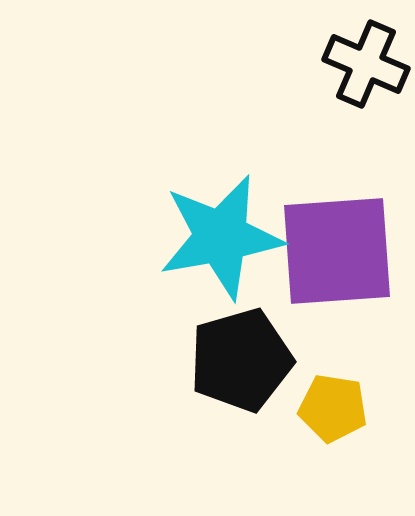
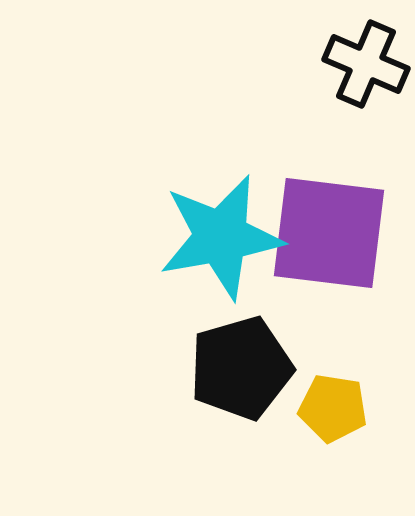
purple square: moved 8 px left, 18 px up; rotated 11 degrees clockwise
black pentagon: moved 8 px down
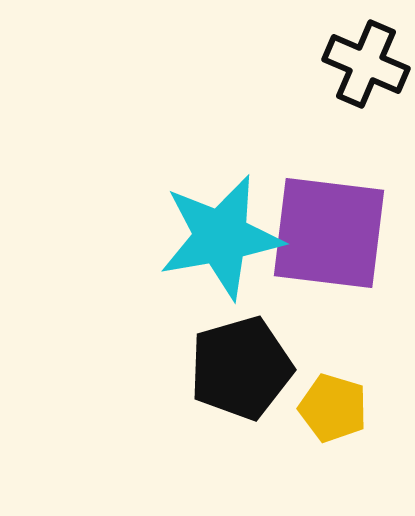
yellow pentagon: rotated 8 degrees clockwise
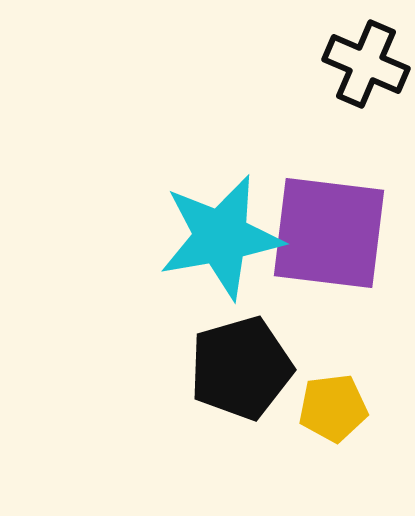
yellow pentagon: rotated 24 degrees counterclockwise
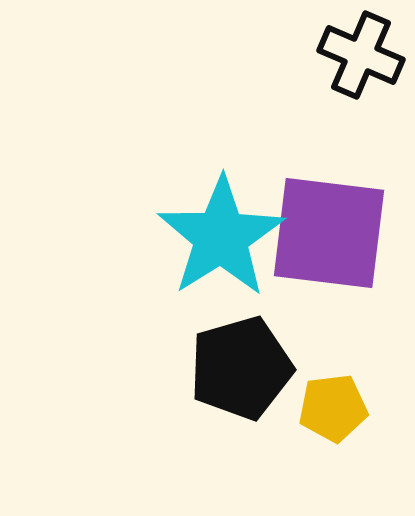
black cross: moved 5 px left, 9 px up
cyan star: rotated 22 degrees counterclockwise
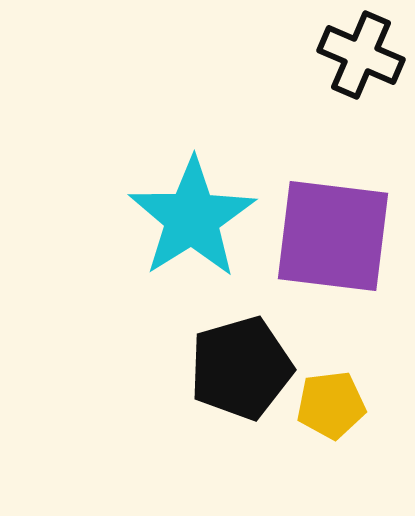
purple square: moved 4 px right, 3 px down
cyan star: moved 29 px left, 19 px up
yellow pentagon: moved 2 px left, 3 px up
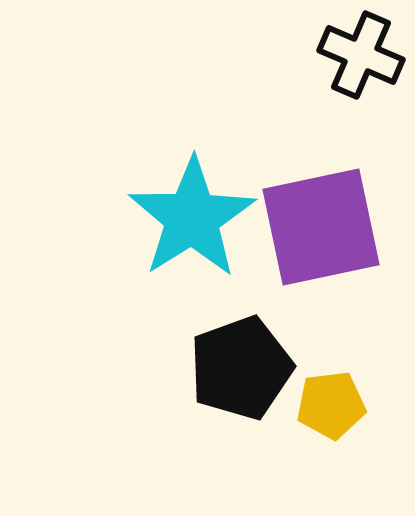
purple square: moved 12 px left, 9 px up; rotated 19 degrees counterclockwise
black pentagon: rotated 4 degrees counterclockwise
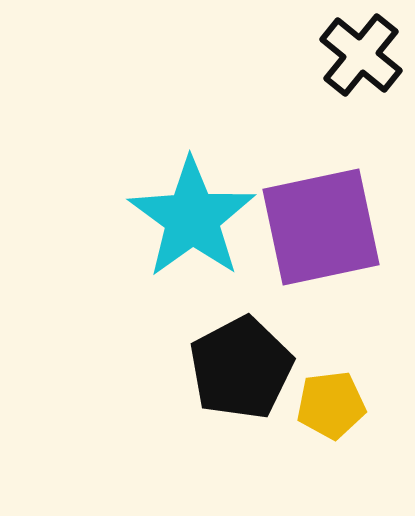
black cross: rotated 16 degrees clockwise
cyan star: rotated 4 degrees counterclockwise
black pentagon: rotated 8 degrees counterclockwise
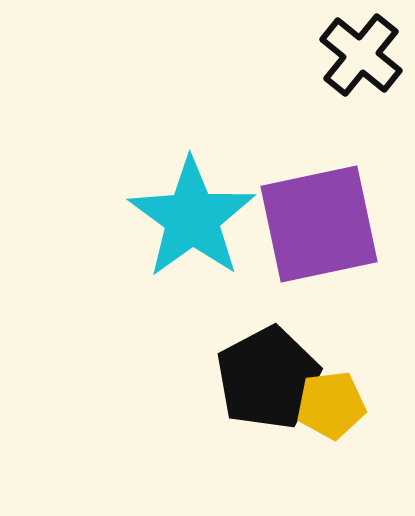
purple square: moved 2 px left, 3 px up
black pentagon: moved 27 px right, 10 px down
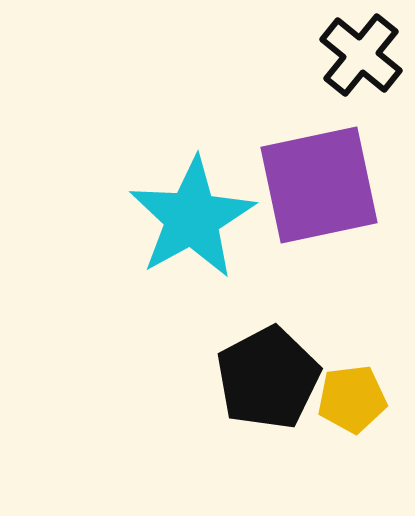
cyan star: rotated 7 degrees clockwise
purple square: moved 39 px up
yellow pentagon: moved 21 px right, 6 px up
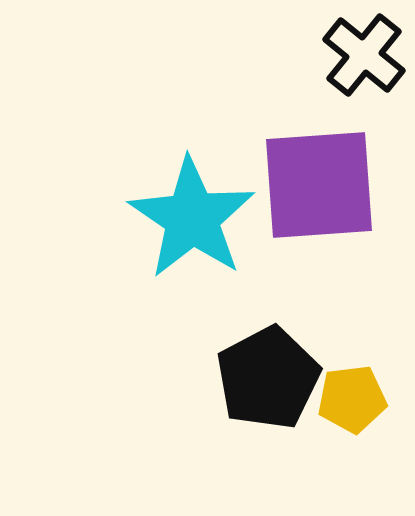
black cross: moved 3 px right
purple square: rotated 8 degrees clockwise
cyan star: rotated 9 degrees counterclockwise
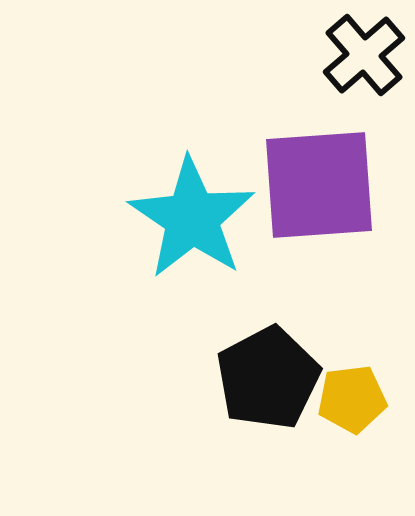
black cross: rotated 10 degrees clockwise
